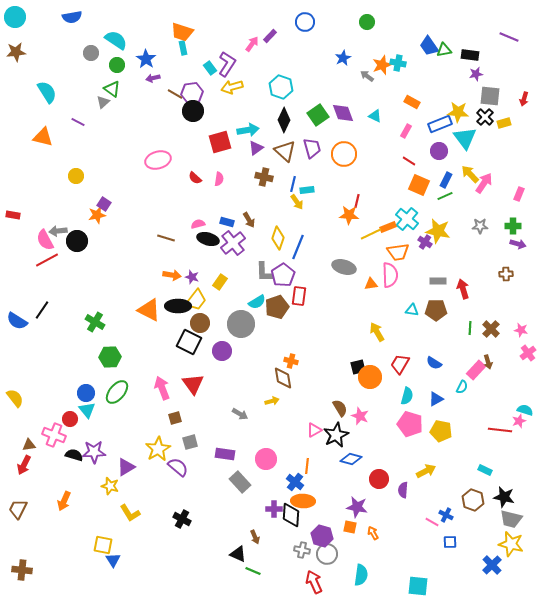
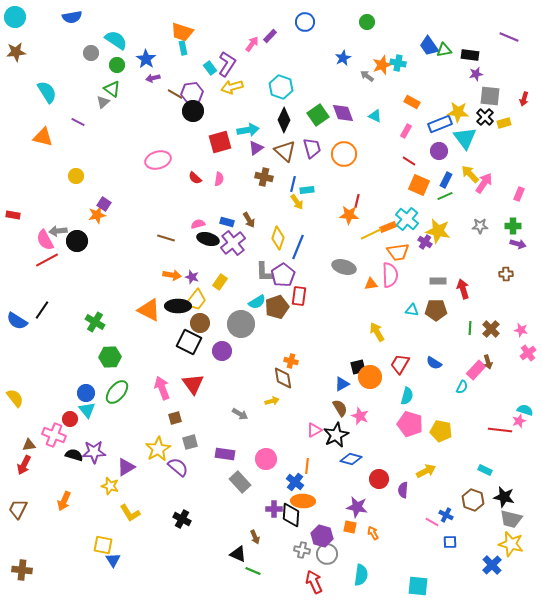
blue triangle at (436, 399): moved 94 px left, 15 px up
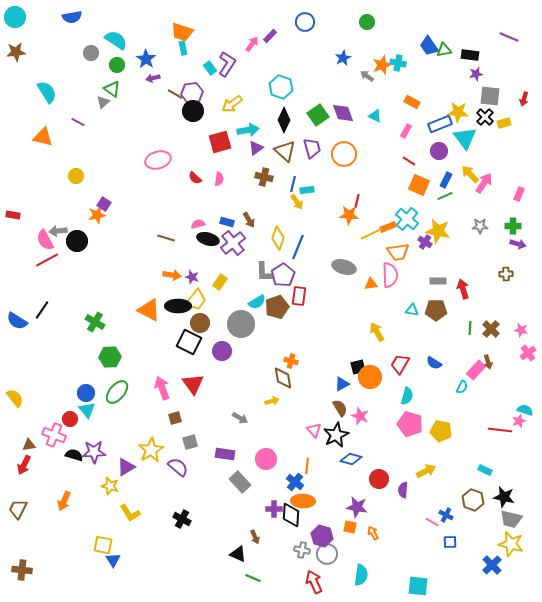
yellow arrow at (232, 87): moved 17 px down; rotated 20 degrees counterclockwise
gray arrow at (240, 414): moved 4 px down
pink triangle at (314, 430): rotated 42 degrees counterclockwise
yellow star at (158, 449): moved 7 px left, 1 px down
green line at (253, 571): moved 7 px down
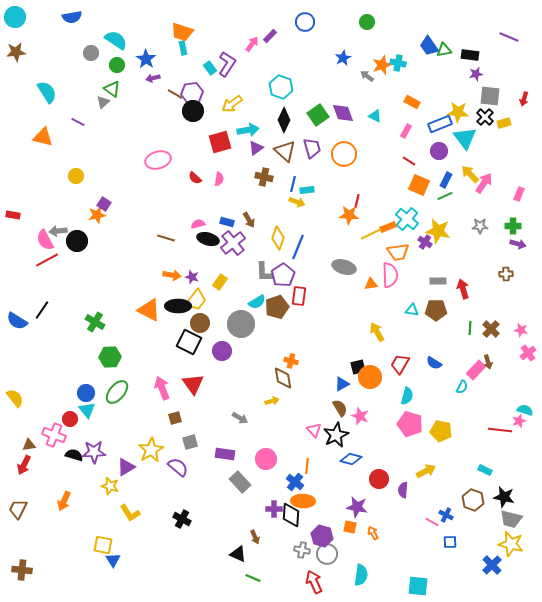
yellow arrow at (297, 202): rotated 35 degrees counterclockwise
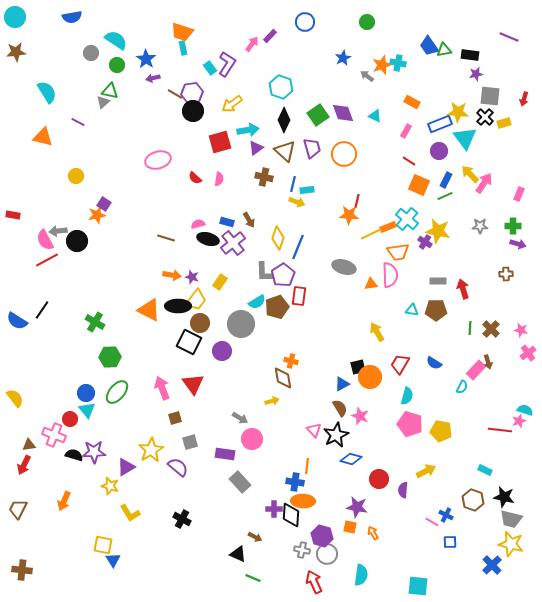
green triangle at (112, 89): moved 2 px left, 2 px down; rotated 24 degrees counterclockwise
pink circle at (266, 459): moved 14 px left, 20 px up
blue cross at (295, 482): rotated 30 degrees counterclockwise
brown arrow at (255, 537): rotated 40 degrees counterclockwise
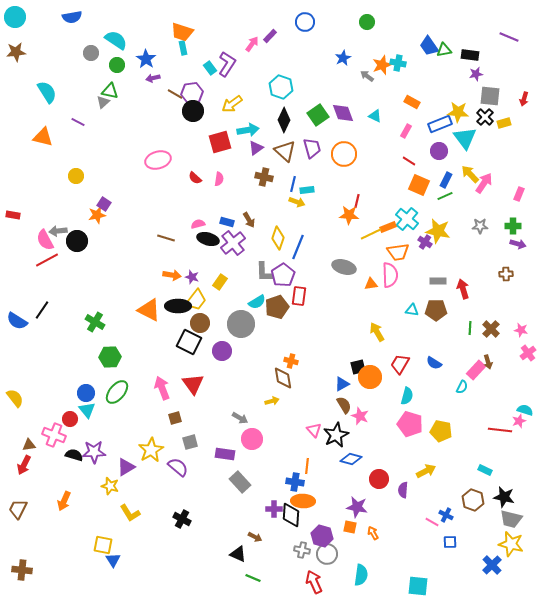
brown semicircle at (340, 408): moved 4 px right, 3 px up
